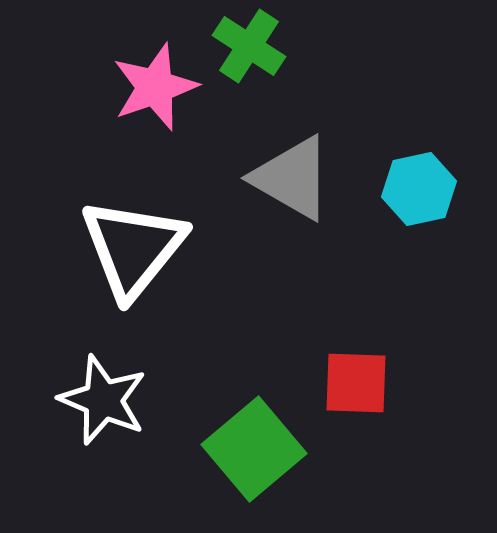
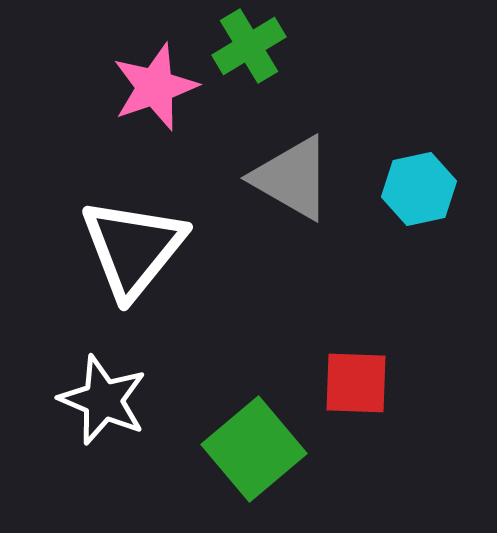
green cross: rotated 26 degrees clockwise
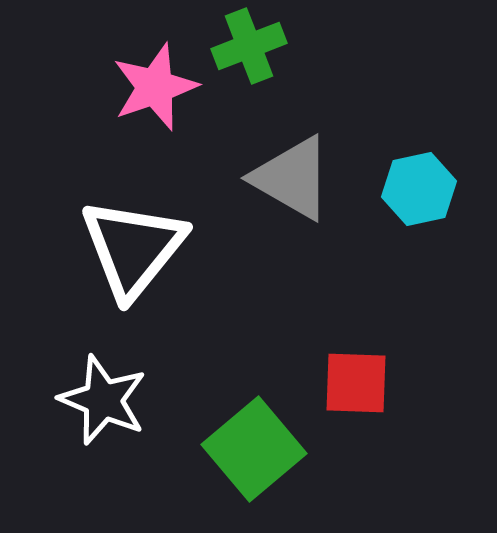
green cross: rotated 10 degrees clockwise
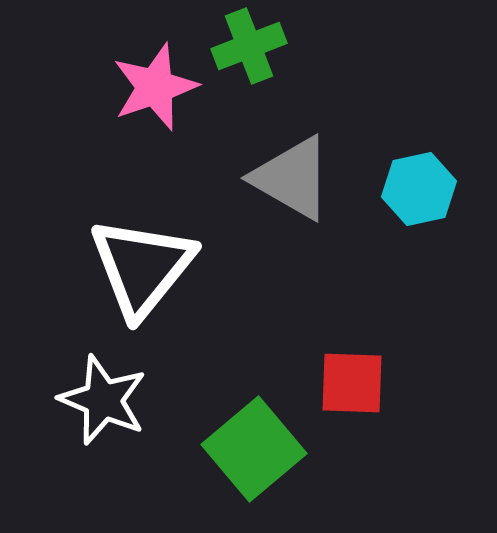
white triangle: moved 9 px right, 19 px down
red square: moved 4 px left
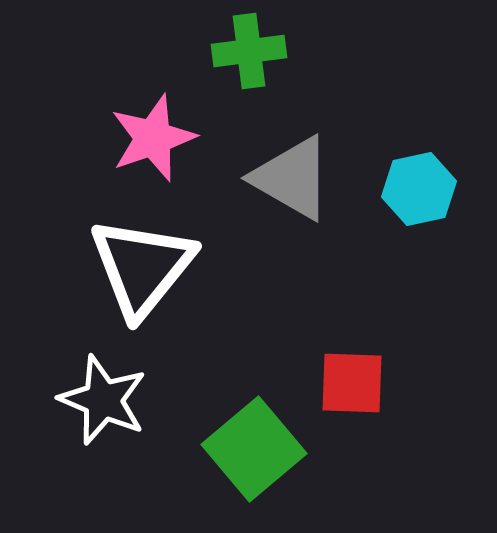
green cross: moved 5 px down; rotated 14 degrees clockwise
pink star: moved 2 px left, 51 px down
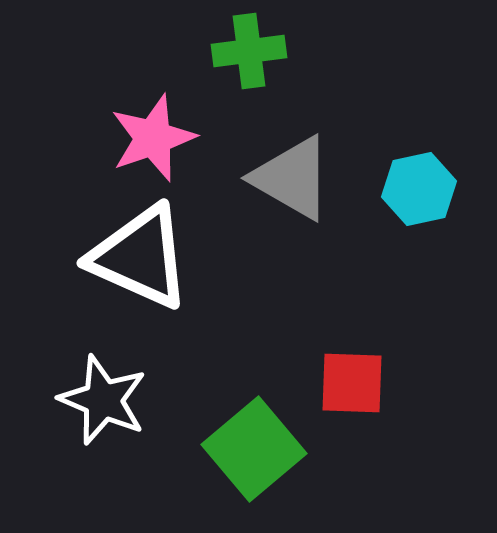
white triangle: moved 2 px left, 10 px up; rotated 45 degrees counterclockwise
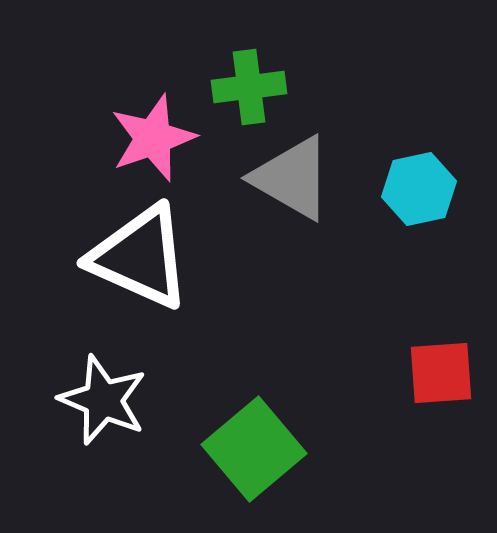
green cross: moved 36 px down
red square: moved 89 px right, 10 px up; rotated 6 degrees counterclockwise
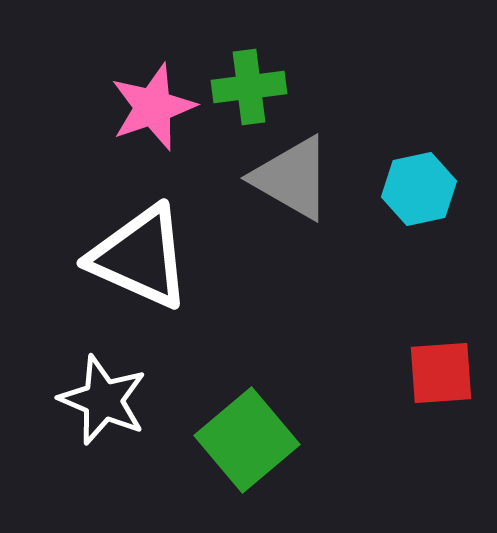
pink star: moved 31 px up
green square: moved 7 px left, 9 px up
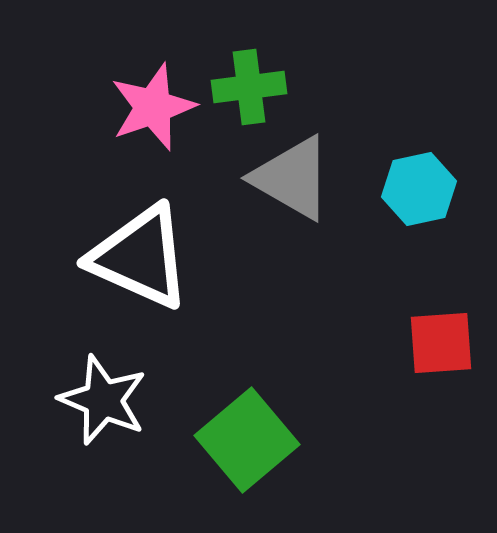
red square: moved 30 px up
